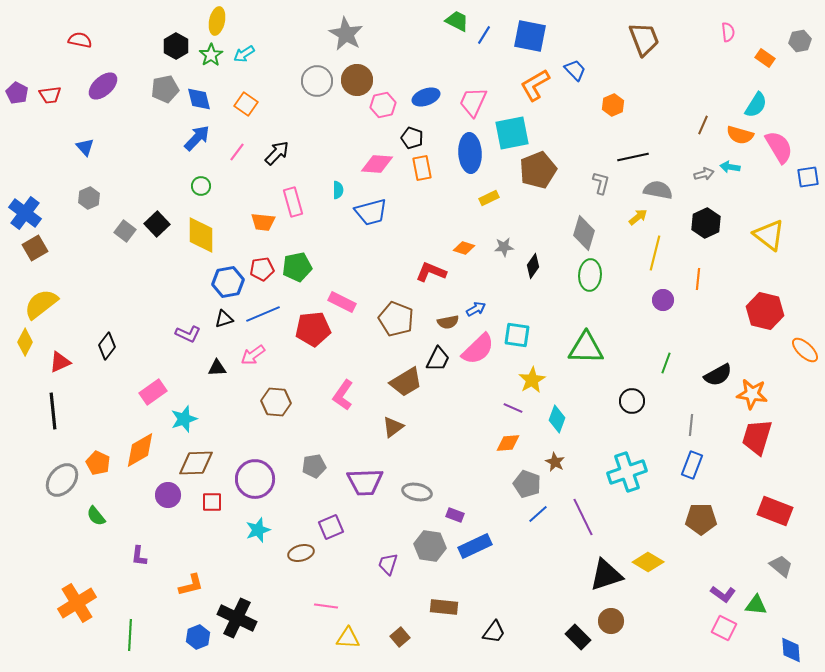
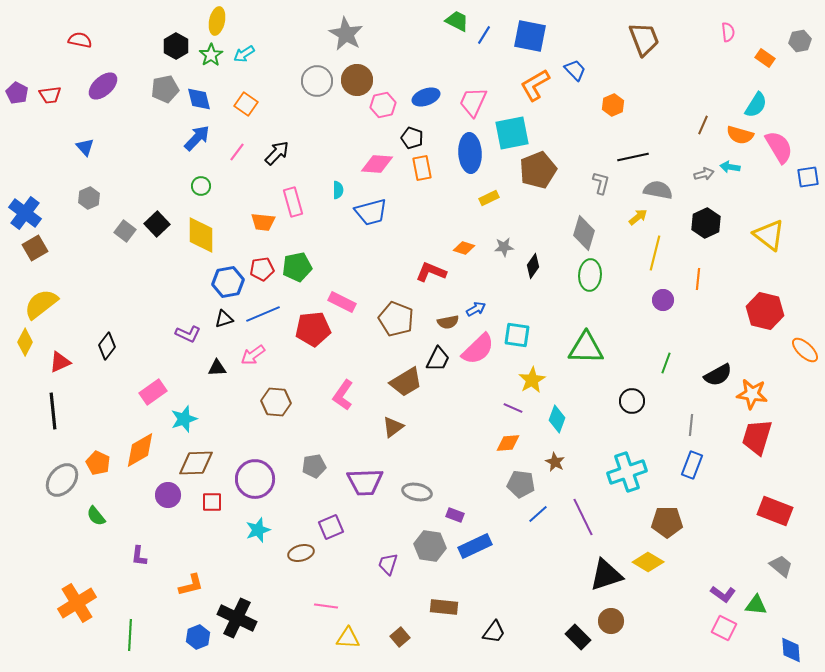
gray pentagon at (527, 484): moved 6 px left; rotated 12 degrees counterclockwise
brown pentagon at (701, 519): moved 34 px left, 3 px down
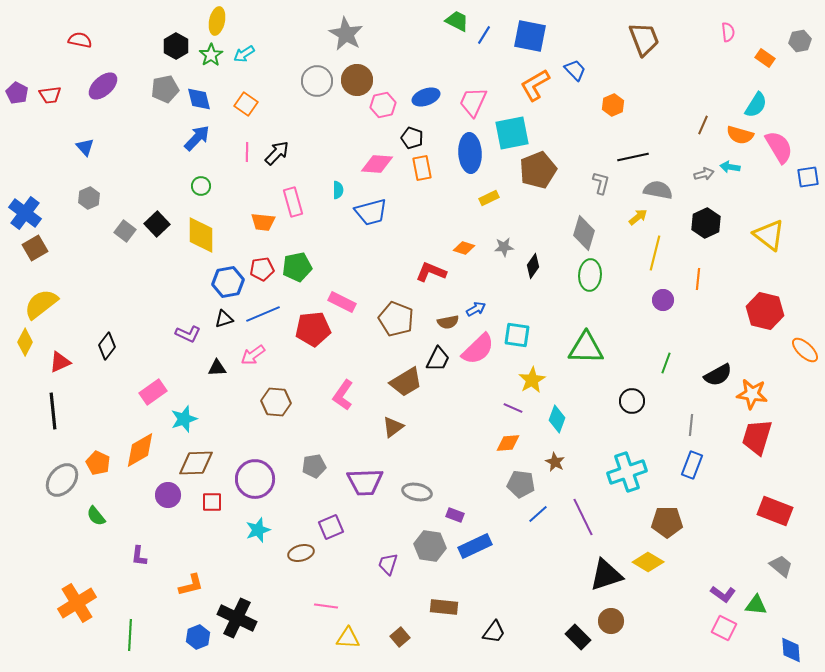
pink line at (237, 152): moved 10 px right; rotated 36 degrees counterclockwise
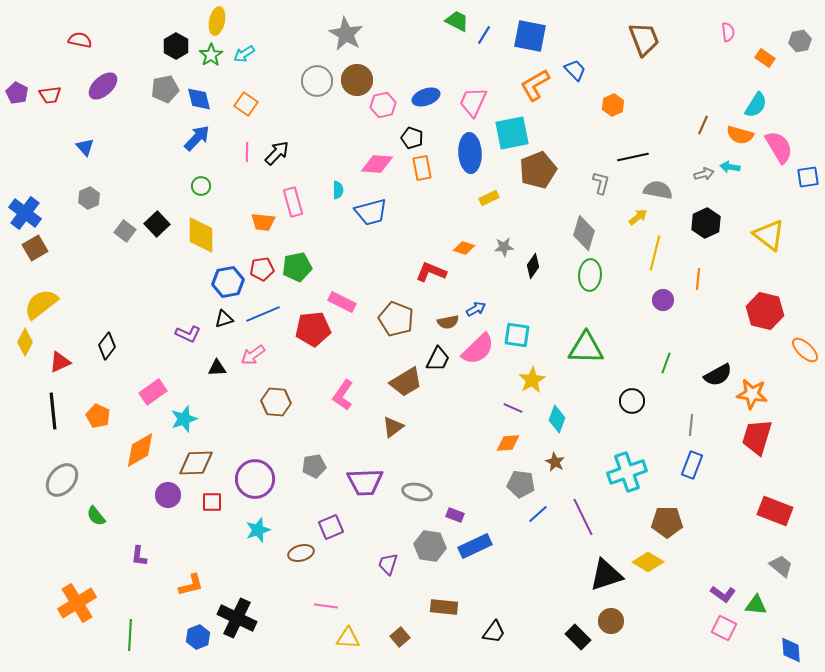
orange pentagon at (98, 463): moved 47 px up
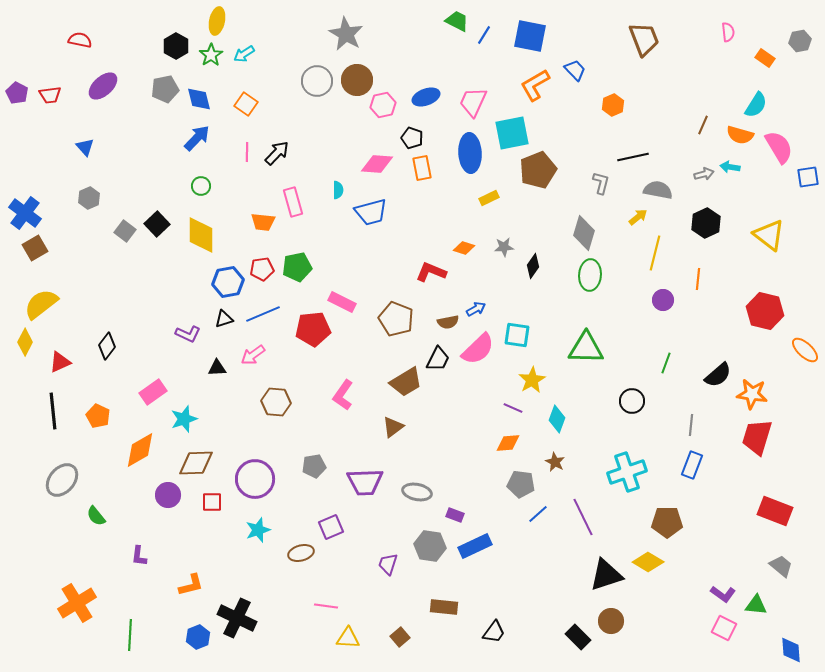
black semicircle at (718, 375): rotated 12 degrees counterclockwise
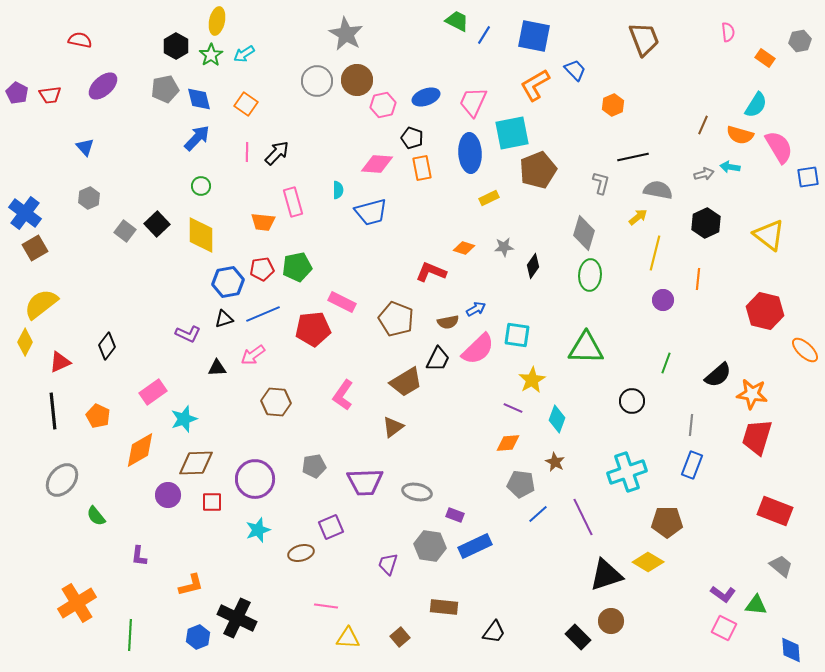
blue square at (530, 36): moved 4 px right
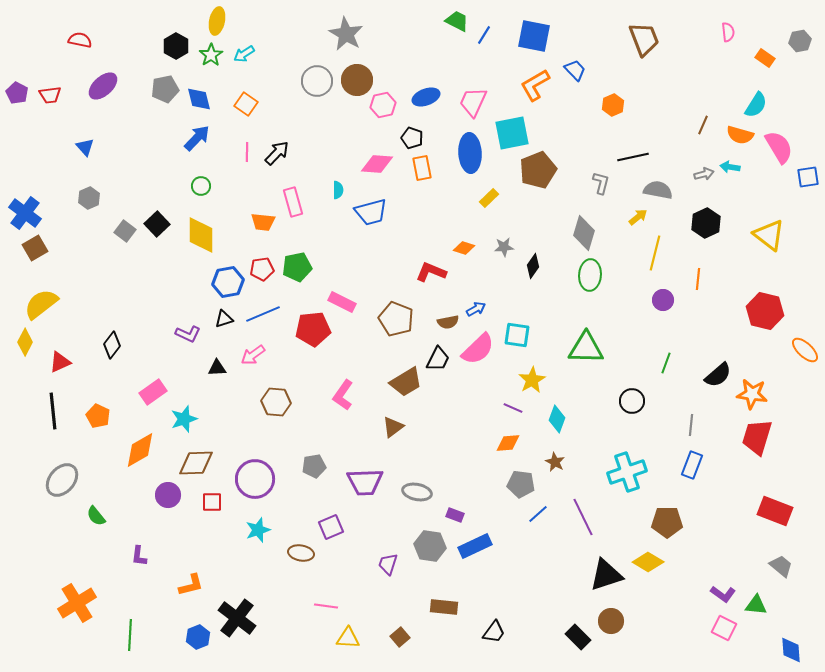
yellow rectangle at (489, 198): rotated 18 degrees counterclockwise
black diamond at (107, 346): moved 5 px right, 1 px up
brown ellipse at (301, 553): rotated 25 degrees clockwise
black cross at (237, 618): rotated 12 degrees clockwise
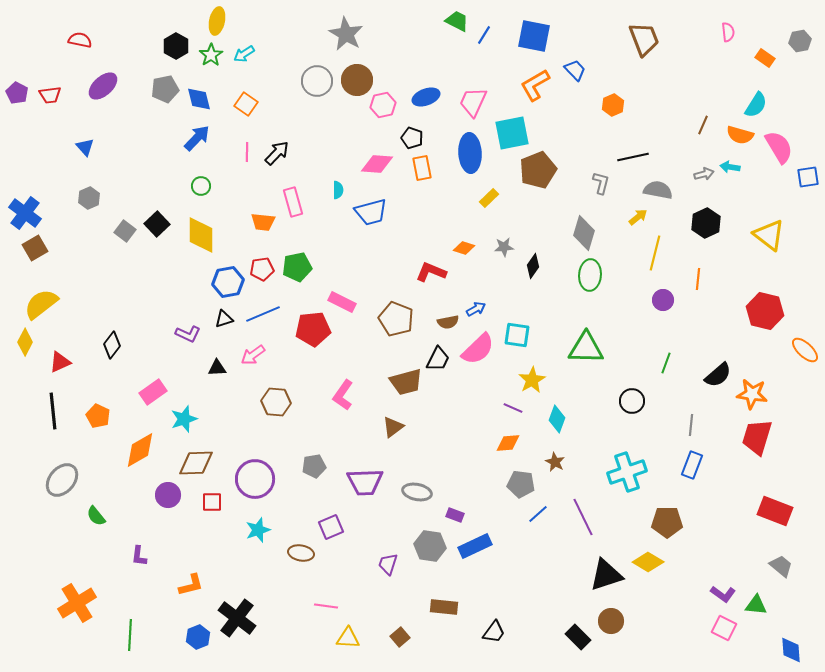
brown trapezoid at (406, 382): rotated 16 degrees clockwise
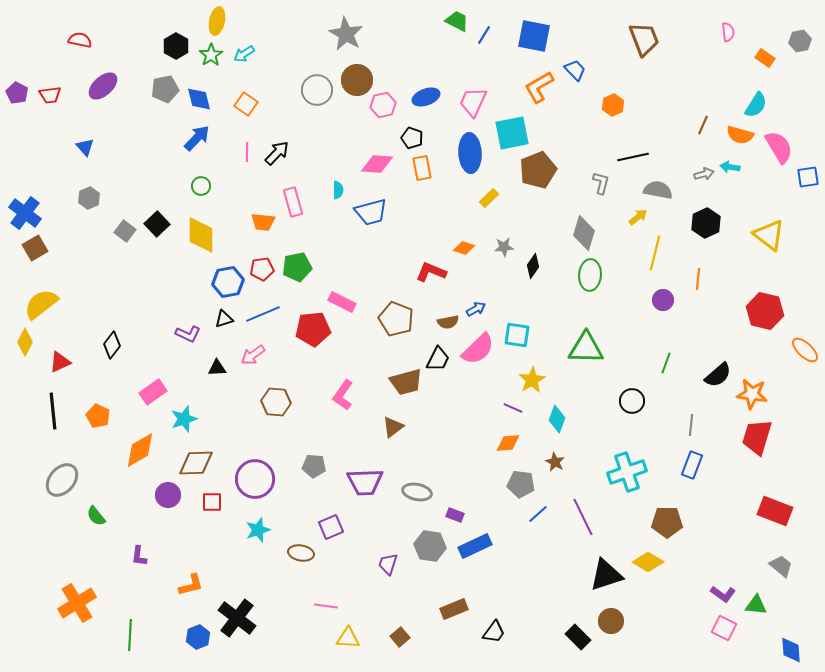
gray circle at (317, 81): moved 9 px down
orange L-shape at (535, 85): moved 4 px right, 2 px down
gray pentagon at (314, 466): rotated 15 degrees clockwise
brown rectangle at (444, 607): moved 10 px right, 2 px down; rotated 28 degrees counterclockwise
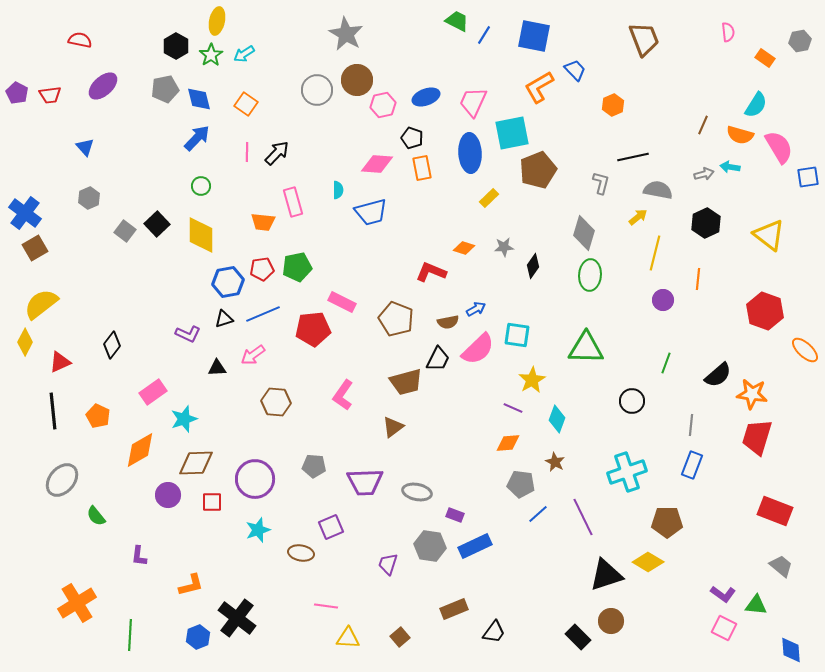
red hexagon at (765, 311): rotated 6 degrees clockwise
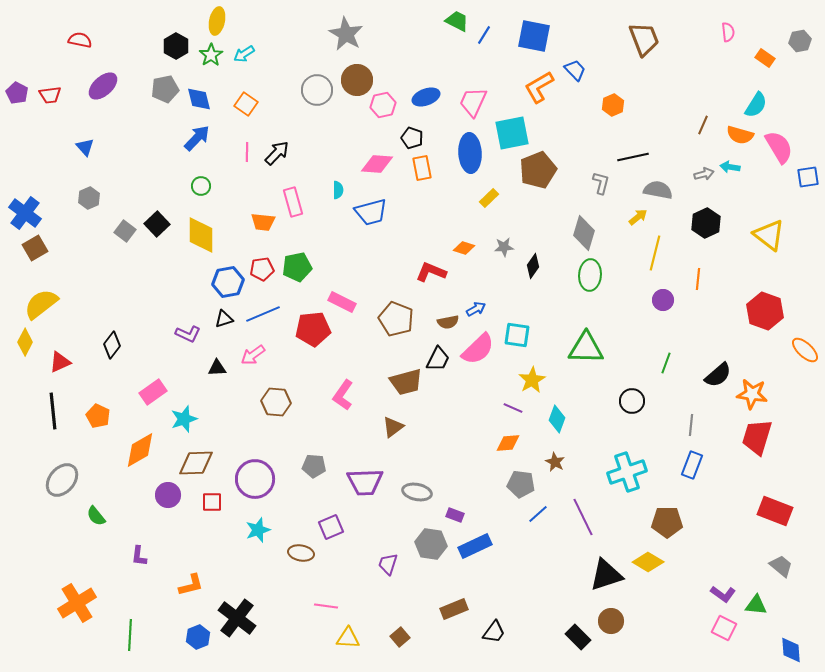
gray hexagon at (430, 546): moved 1 px right, 2 px up
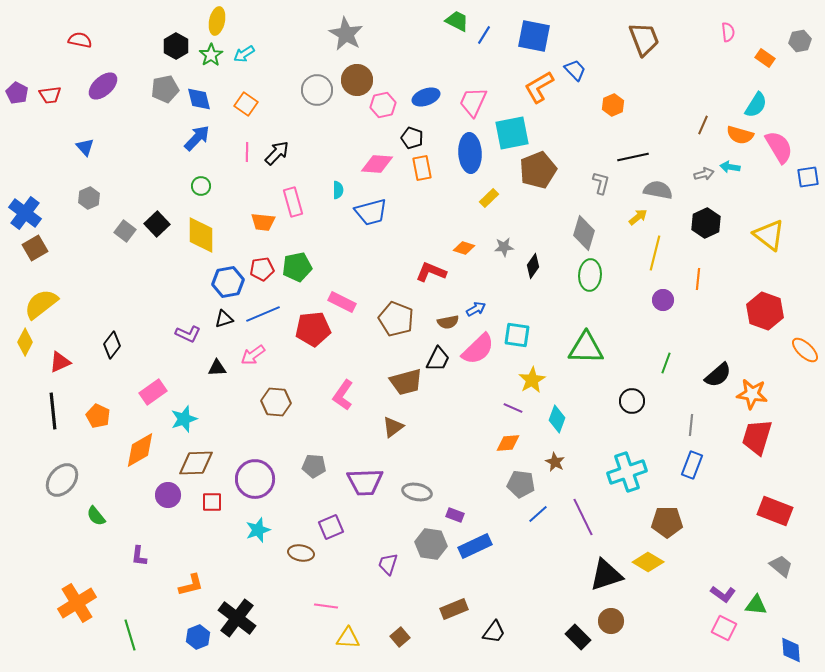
green line at (130, 635): rotated 20 degrees counterclockwise
